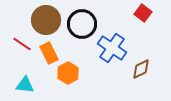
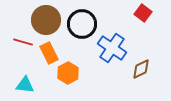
red line: moved 1 px right, 2 px up; rotated 18 degrees counterclockwise
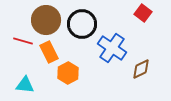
red line: moved 1 px up
orange rectangle: moved 1 px up
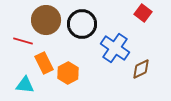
blue cross: moved 3 px right
orange rectangle: moved 5 px left, 11 px down
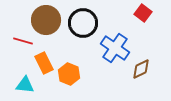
black circle: moved 1 px right, 1 px up
orange hexagon: moved 1 px right, 1 px down; rotated 10 degrees counterclockwise
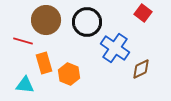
black circle: moved 4 px right, 1 px up
orange rectangle: rotated 10 degrees clockwise
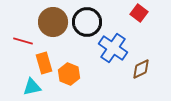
red square: moved 4 px left
brown circle: moved 7 px right, 2 px down
blue cross: moved 2 px left
cyan triangle: moved 7 px right, 2 px down; rotated 18 degrees counterclockwise
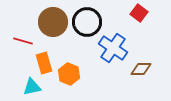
brown diamond: rotated 25 degrees clockwise
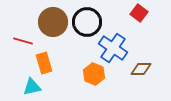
orange hexagon: moved 25 px right
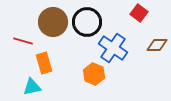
brown diamond: moved 16 px right, 24 px up
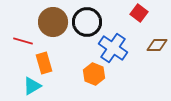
cyan triangle: moved 1 px up; rotated 18 degrees counterclockwise
